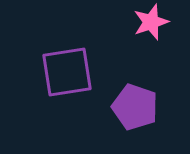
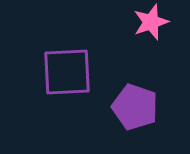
purple square: rotated 6 degrees clockwise
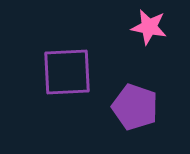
pink star: moved 2 px left, 5 px down; rotated 30 degrees clockwise
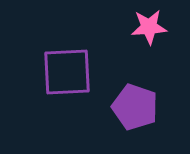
pink star: rotated 15 degrees counterclockwise
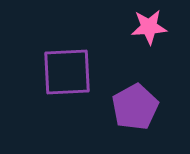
purple pentagon: rotated 24 degrees clockwise
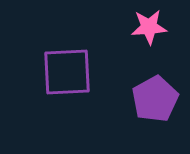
purple pentagon: moved 20 px right, 8 px up
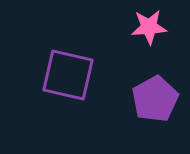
purple square: moved 1 px right, 3 px down; rotated 16 degrees clockwise
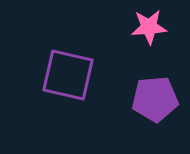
purple pentagon: rotated 24 degrees clockwise
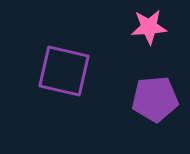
purple square: moved 4 px left, 4 px up
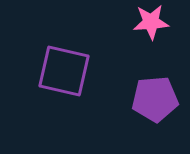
pink star: moved 2 px right, 5 px up
